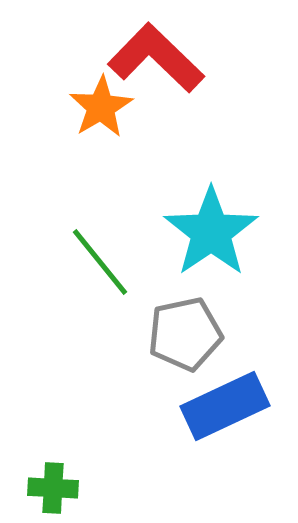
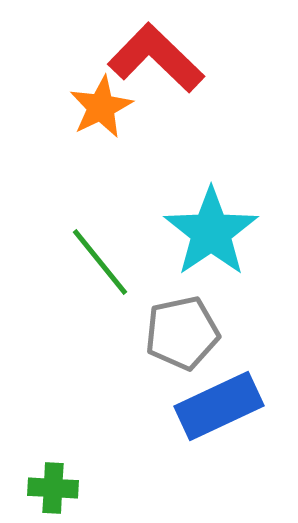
orange star: rotated 4 degrees clockwise
gray pentagon: moved 3 px left, 1 px up
blue rectangle: moved 6 px left
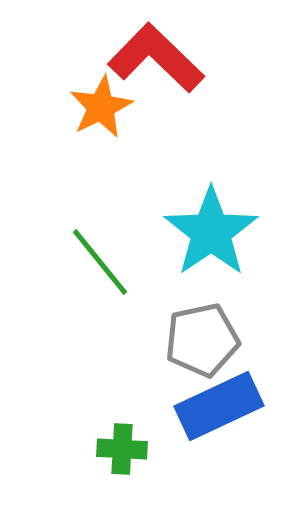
gray pentagon: moved 20 px right, 7 px down
green cross: moved 69 px right, 39 px up
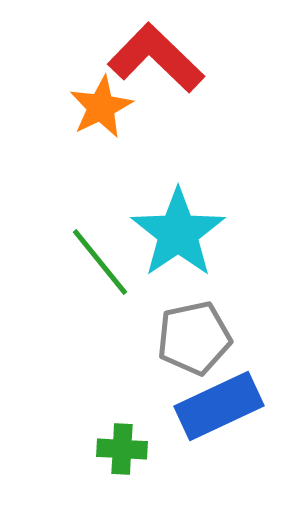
cyan star: moved 33 px left, 1 px down
gray pentagon: moved 8 px left, 2 px up
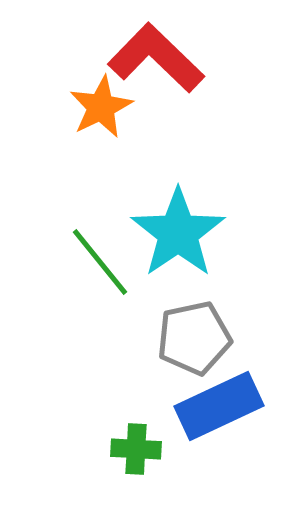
green cross: moved 14 px right
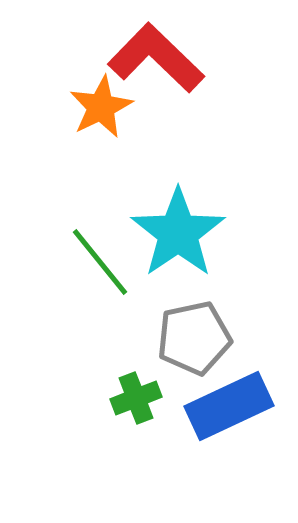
blue rectangle: moved 10 px right
green cross: moved 51 px up; rotated 24 degrees counterclockwise
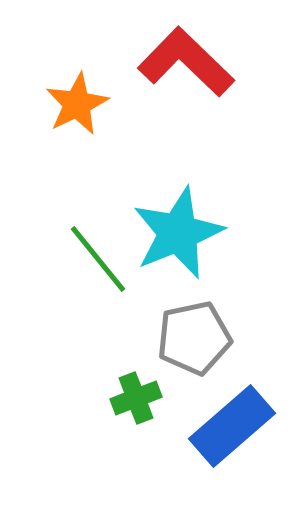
red L-shape: moved 30 px right, 4 px down
orange star: moved 24 px left, 3 px up
cyan star: rotated 12 degrees clockwise
green line: moved 2 px left, 3 px up
blue rectangle: moved 3 px right, 20 px down; rotated 16 degrees counterclockwise
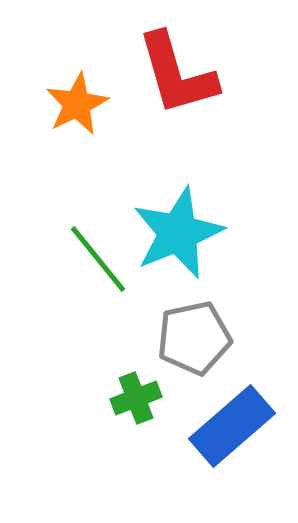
red L-shape: moved 9 px left, 12 px down; rotated 150 degrees counterclockwise
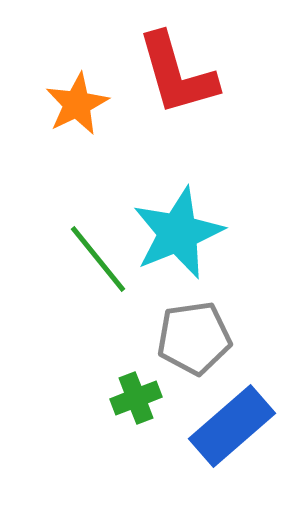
gray pentagon: rotated 4 degrees clockwise
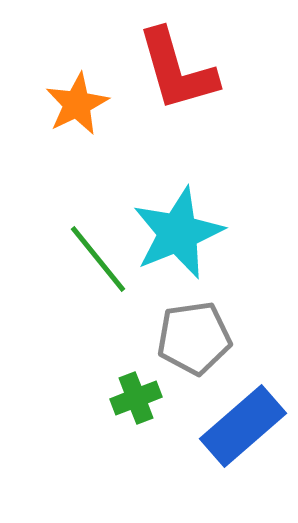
red L-shape: moved 4 px up
blue rectangle: moved 11 px right
